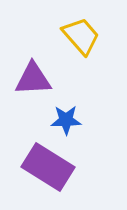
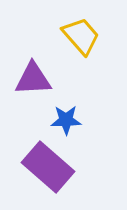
purple rectangle: rotated 9 degrees clockwise
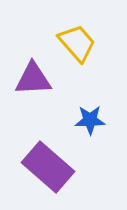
yellow trapezoid: moved 4 px left, 7 px down
blue star: moved 24 px right
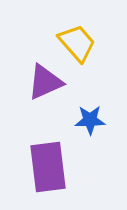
purple triangle: moved 12 px right, 3 px down; rotated 21 degrees counterclockwise
purple rectangle: rotated 42 degrees clockwise
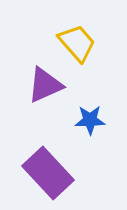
purple triangle: moved 3 px down
purple rectangle: moved 6 px down; rotated 36 degrees counterclockwise
